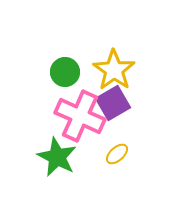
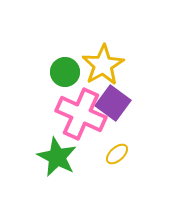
yellow star: moved 11 px left, 5 px up; rotated 6 degrees clockwise
purple square: rotated 24 degrees counterclockwise
pink cross: moved 1 px right, 2 px up
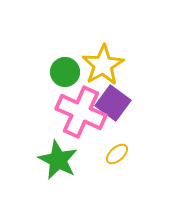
pink cross: moved 2 px up
green star: moved 1 px right, 3 px down
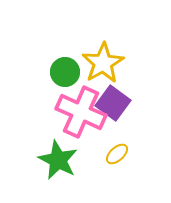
yellow star: moved 2 px up
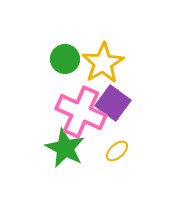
green circle: moved 13 px up
yellow ellipse: moved 3 px up
green star: moved 7 px right, 12 px up
